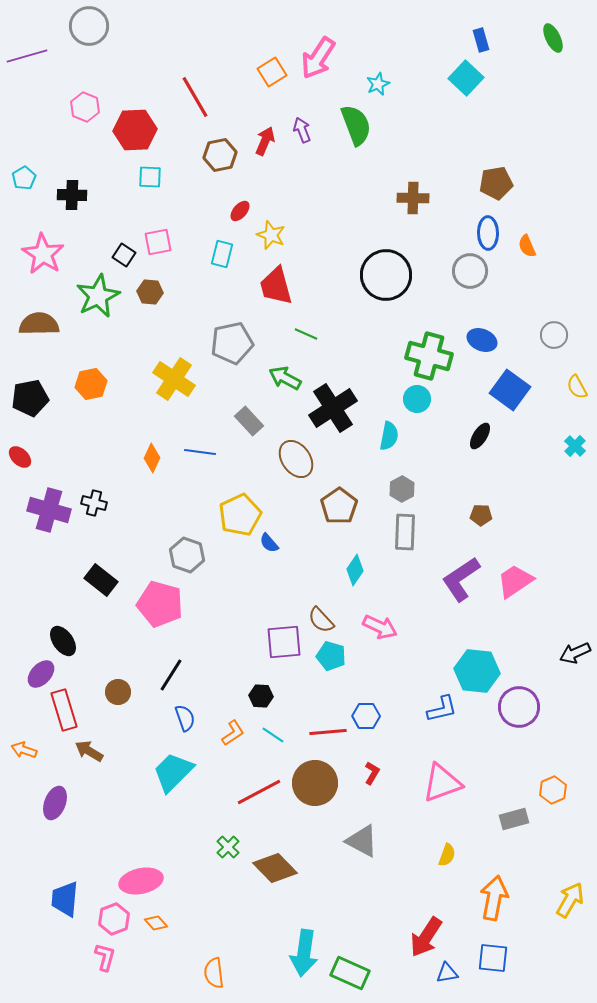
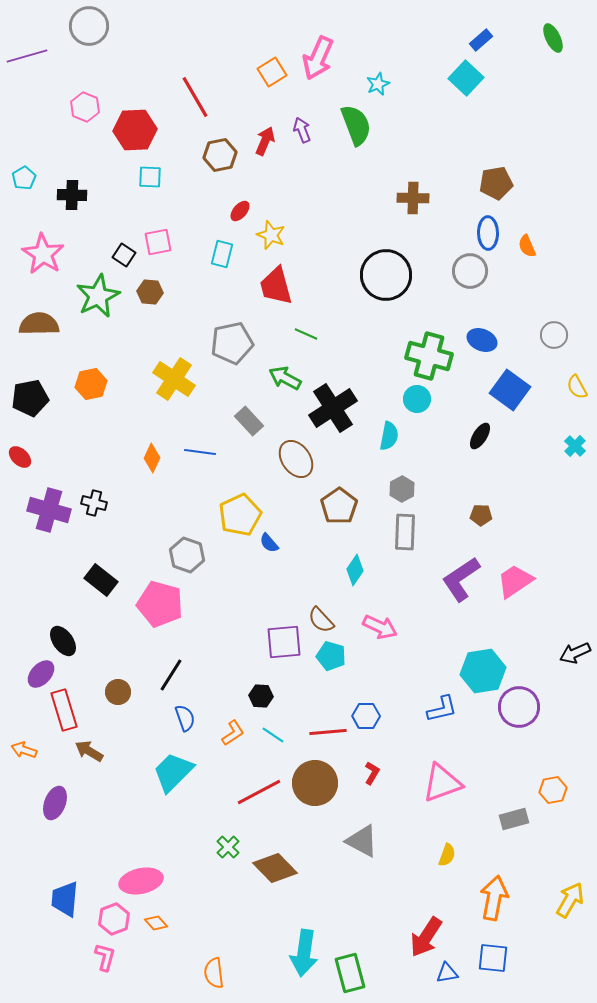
blue rectangle at (481, 40): rotated 65 degrees clockwise
pink arrow at (318, 58): rotated 9 degrees counterclockwise
cyan hexagon at (477, 671): moved 6 px right; rotated 15 degrees counterclockwise
orange hexagon at (553, 790): rotated 12 degrees clockwise
green rectangle at (350, 973): rotated 51 degrees clockwise
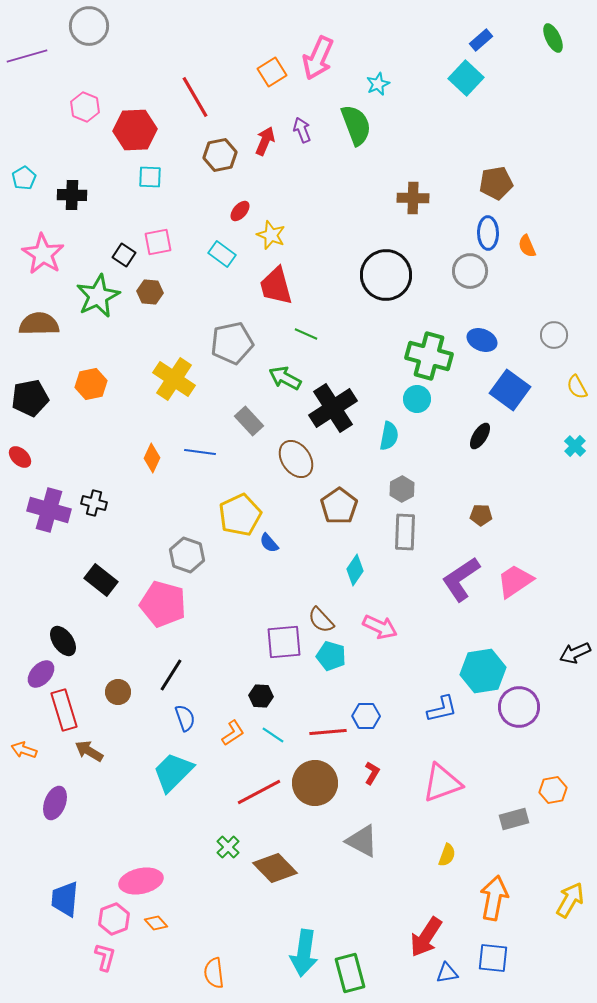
cyan rectangle at (222, 254): rotated 68 degrees counterclockwise
pink pentagon at (160, 604): moved 3 px right
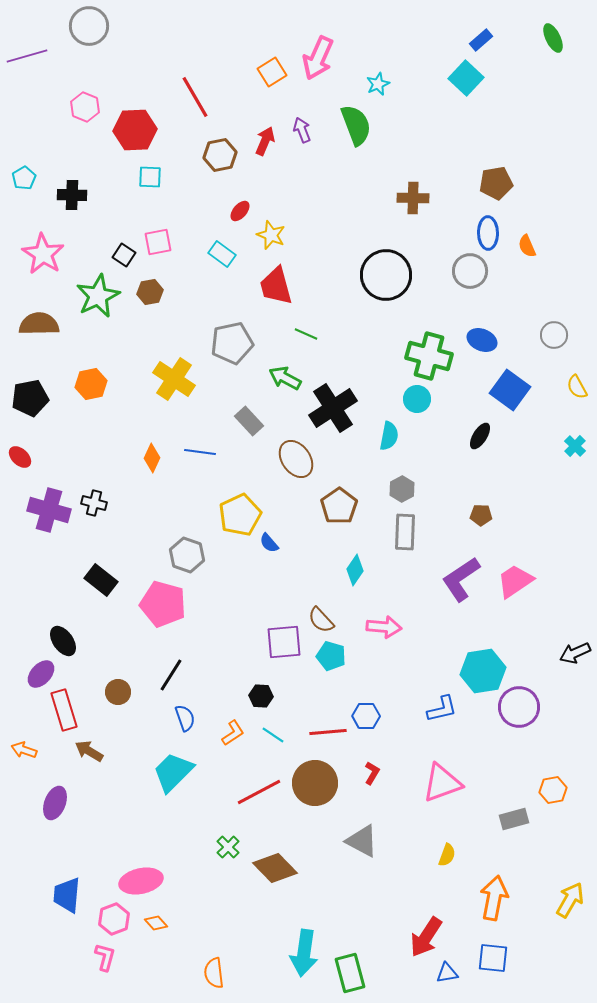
brown hexagon at (150, 292): rotated 15 degrees counterclockwise
pink arrow at (380, 627): moved 4 px right; rotated 20 degrees counterclockwise
blue trapezoid at (65, 899): moved 2 px right, 4 px up
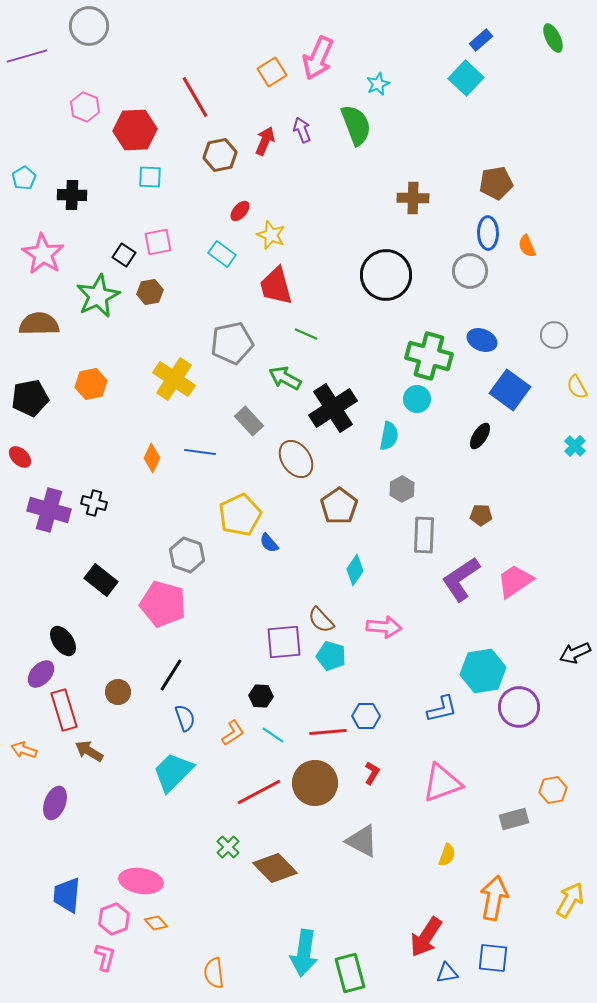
gray rectangle at (405, 532): moved 19 px right, 3 px down
pink ellipse at (141, 881): rotated 21 degrees clockwise
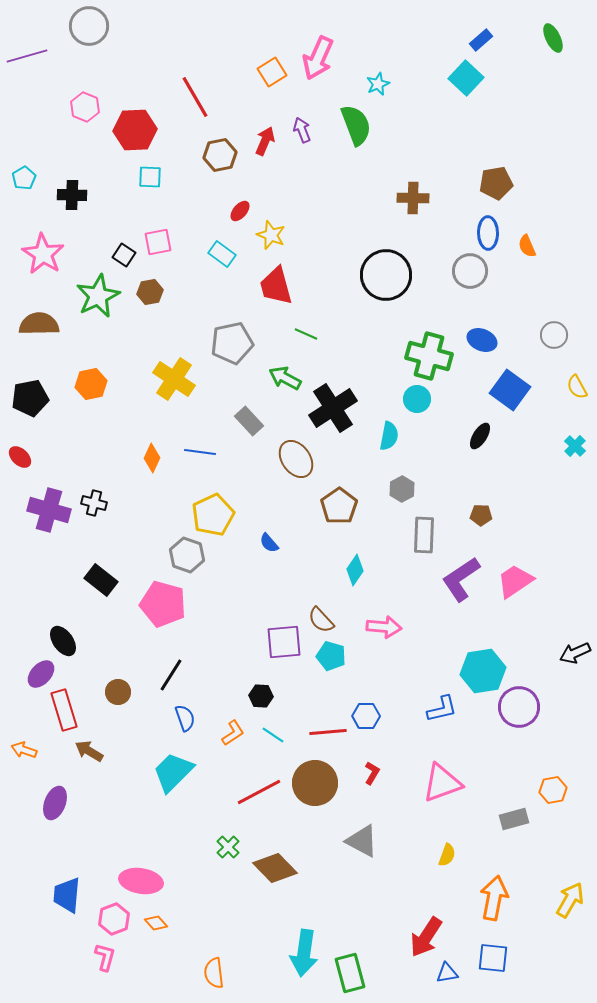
yellow pentagon at (240, 515): moved 27 px left
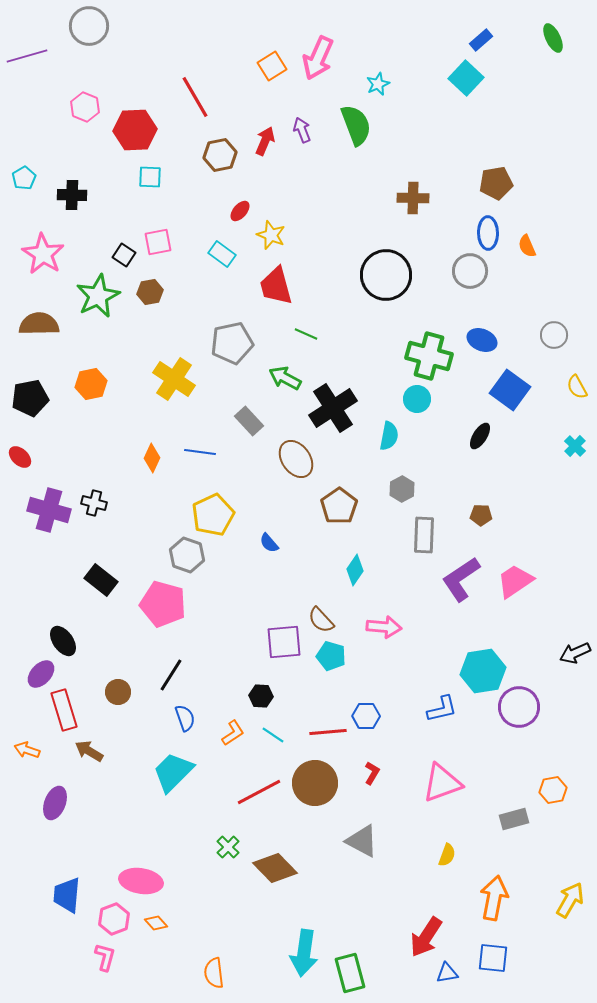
orange square at (272, 72): moved 6 px up
orange arrow at (24, 750): moved 3 px right
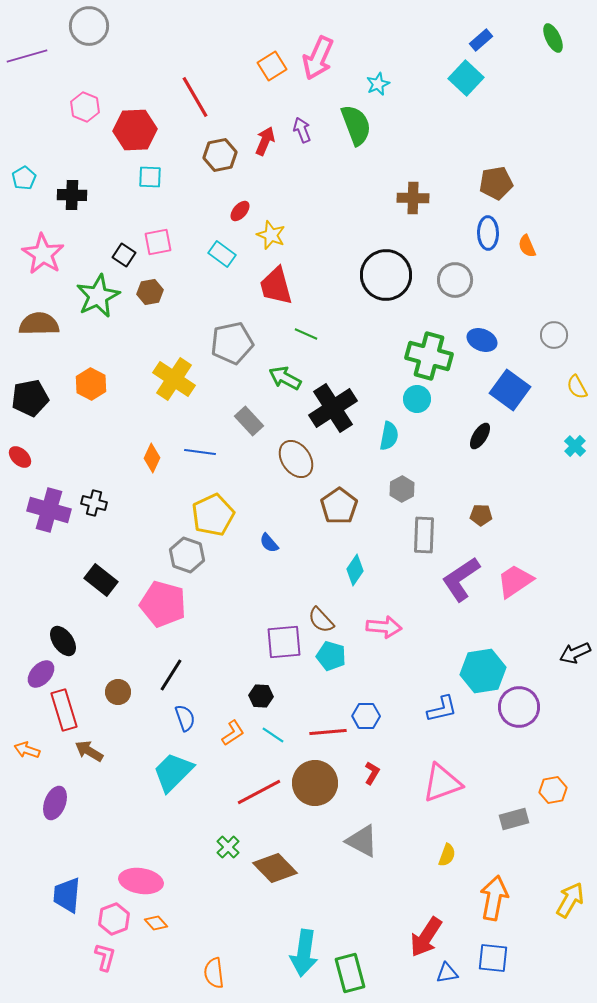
gray circle at (470, 271): moved 15 px left, 9 px down
orange hexagon at (91, 384): rotated 20 degrees counterclockwise
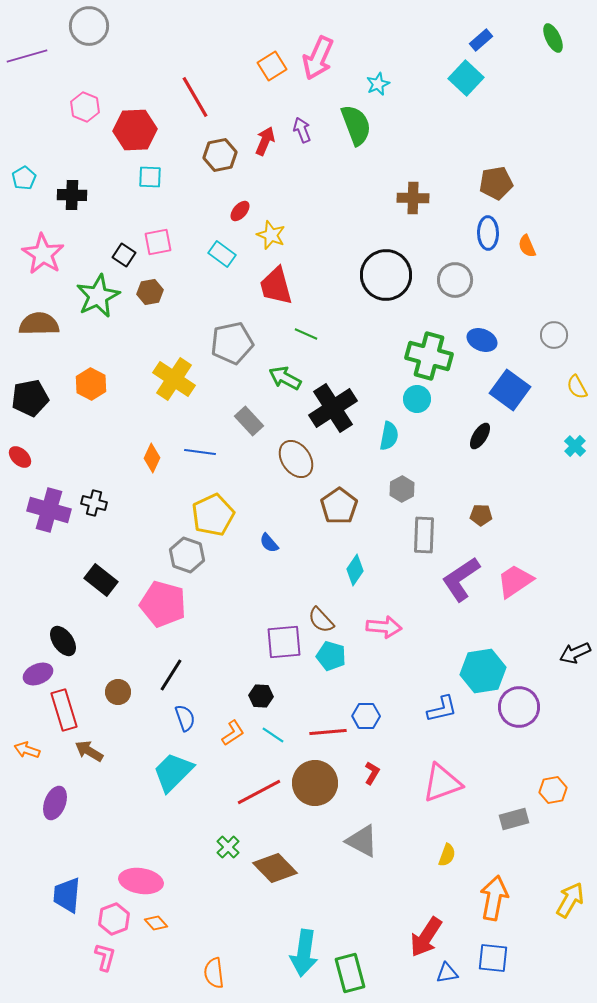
purple ellipse at (41, 674): moved 3 px left; rotated 24 degrees clockwise
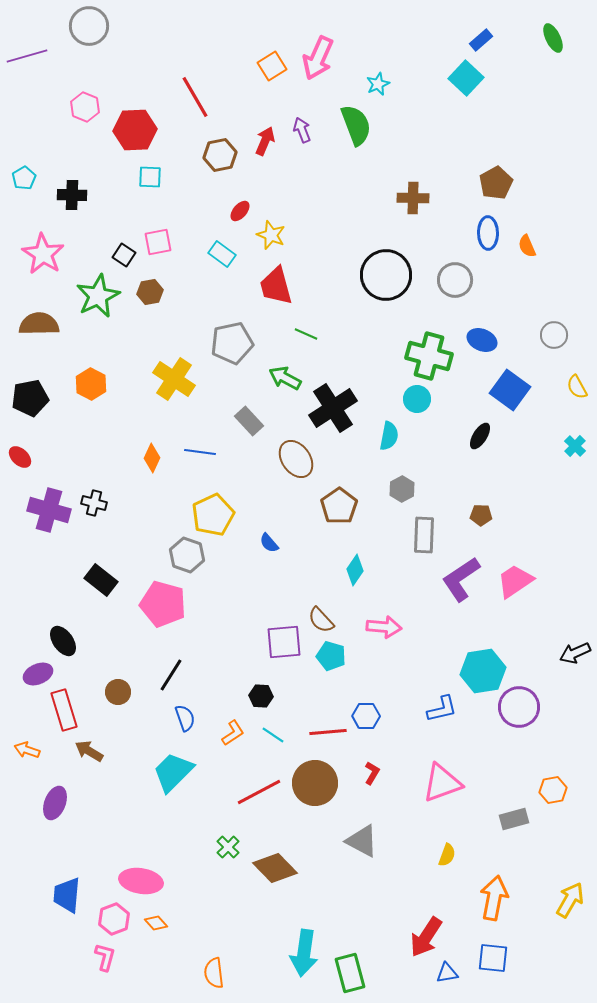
brown pentagon at (496, 183): rotated 20 degrees counterclockwise
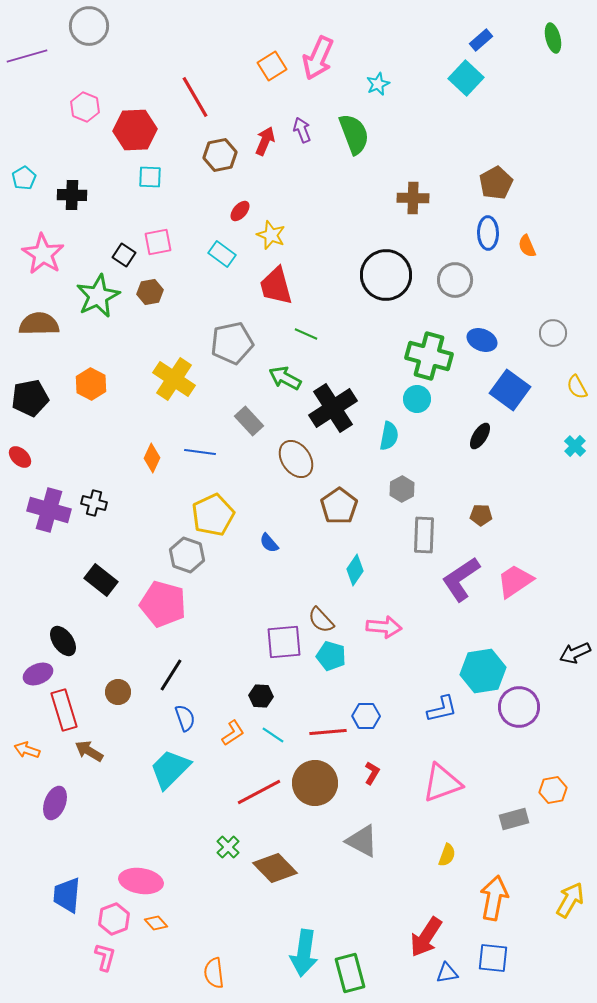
green ellipse at (553, 38): rotated 12 degrees clockwise
green semicircle at (356, 125): moved 2 px left, 9 px down
gray circle at (554, 335): moved 1 px left, 2 px up
cyan trapezoid at (173, 772): moved 3 px left, 3 px up
